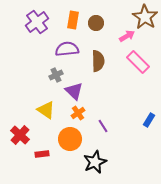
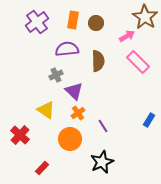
red rectangle: moved 14 px down; rotated 40 degrees counterclockwise
black star: moved 7 px right
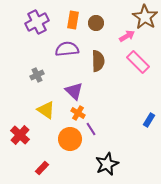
purple cross: rotated 10 degrees clockwise
gray cross: moved 19 px left
orange cross: rotated 24 degrees counterclockwise
purple line: moved 12 px left, 3 px down
black star: moved 5 px right, 2 px down
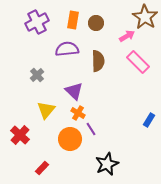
gray cross: rotated 16 degrees counterclockwise
yellow triangle: rotated 36 degrees clockwise
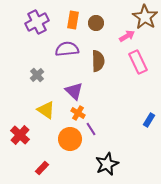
pink rectangle: rotated 20 degrees clockwise
yellow triangle: rotated 36 degrees counterclockwise
